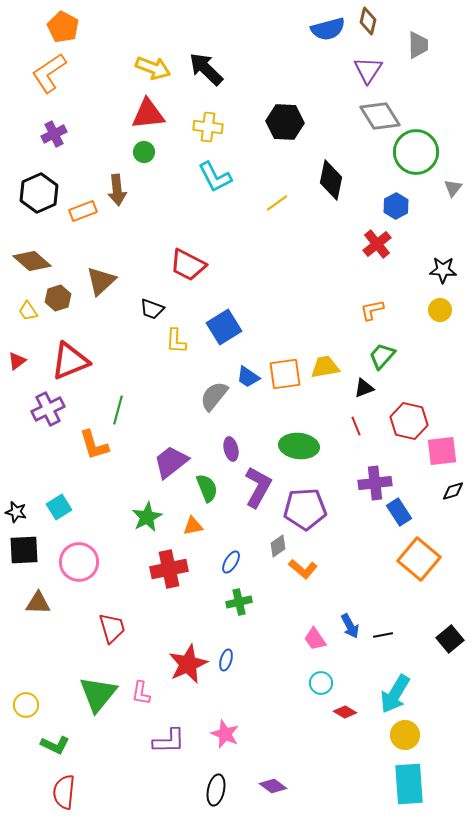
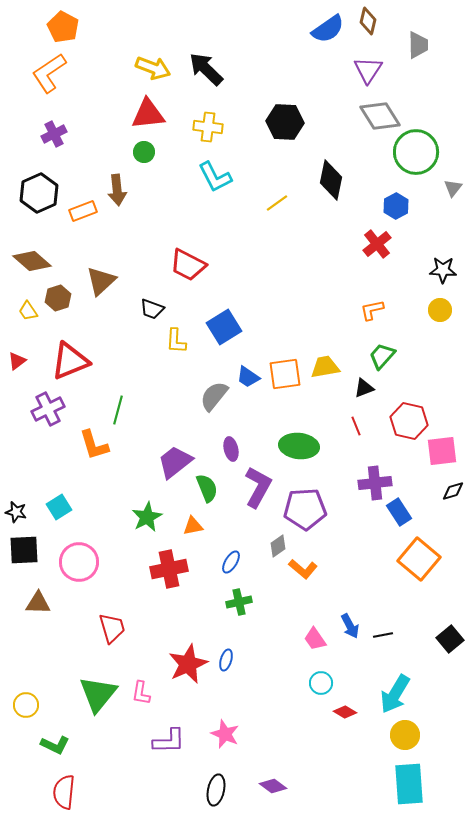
blue semicircle at (328, 29): rotated 20 degrees counterclockwise
purple trapezoid at (171, 462): moved 4 px right
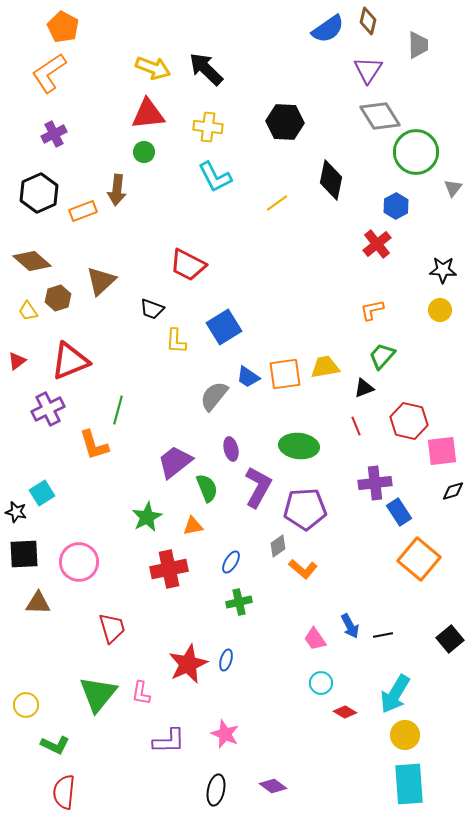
brown arrow at (117, 190): rotated 12 degrees clockwise
cyan square at (59, 507): moved 17 px left, 14 px up
black square at (24, 550): moved 4 px down
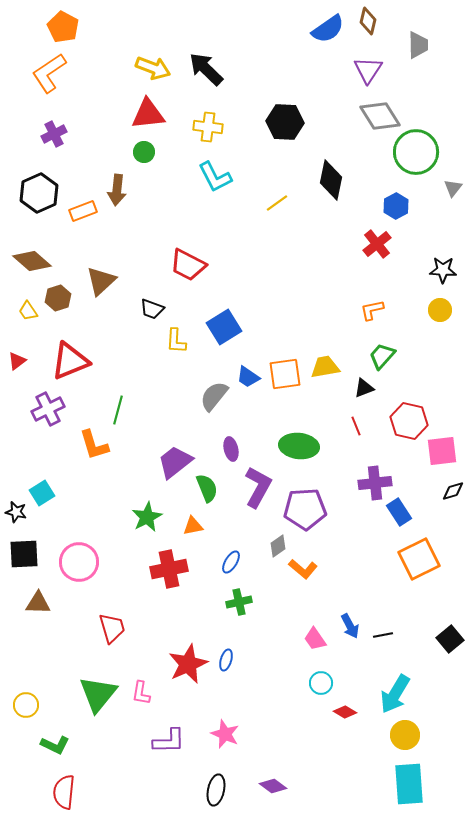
orange square at (419, 559): rotated 24 degrees clockwise
